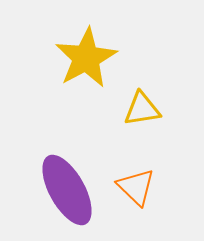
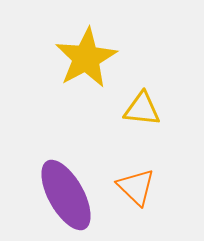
yellow triangle: rotated 15 degrees clockwise
purple ellipse: moved 1 px left, 5 px down
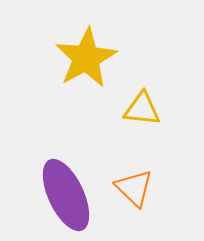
orange triangle: moved 2 px left, 1 px down
purple ellipse: rotated 4 degrees clockwise
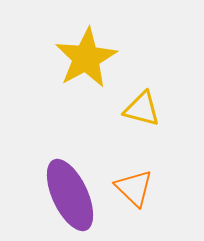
yellow triangle: rotated 9 degrees clockwise
purple ellipse: moved 4 px right
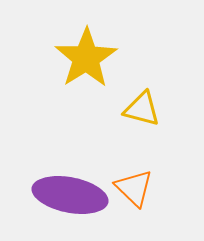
yellow star: rotated 4 degrees counterclockwise
purple ellipse: rotated 54 degrees counterclockwise
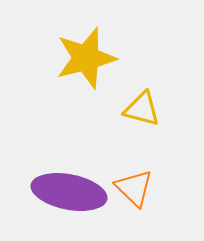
yellow star: rotated 18 degrees clockwise
purple ellipse: moved 1 px left, 3 px up
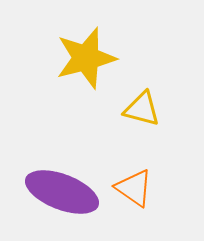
orange triangle: rotated 9 degrees counterclockwise
purple ellipse: moved 7 px left; rotated 10 degrees clockwise
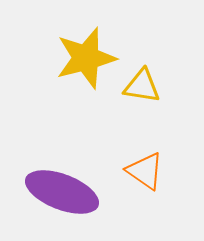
yellow triangle: moved 23 px up; rotated 6 degrees counterclockwise
orange triangle: moved 11 px right, 17 px up
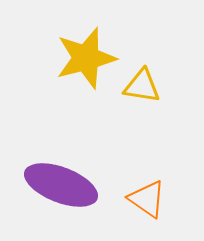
orange triangle: moved 2 px right, 28 px down
purple ellipse: moved 1 px left, 7 px up
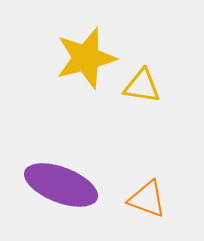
orange triangle: rotated 15 degrees counterclockwise
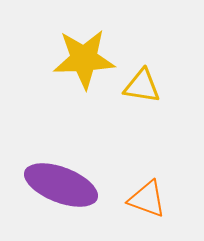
yellow star: moved 2 px left, 1 px down; rotated 12 degrees clockwise
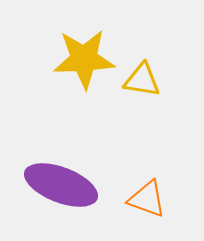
yellow triangle: moved 6 px up
